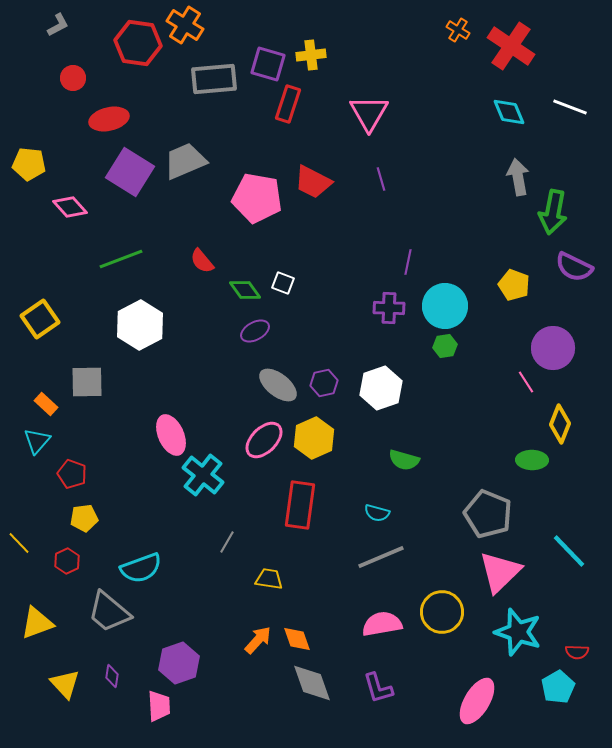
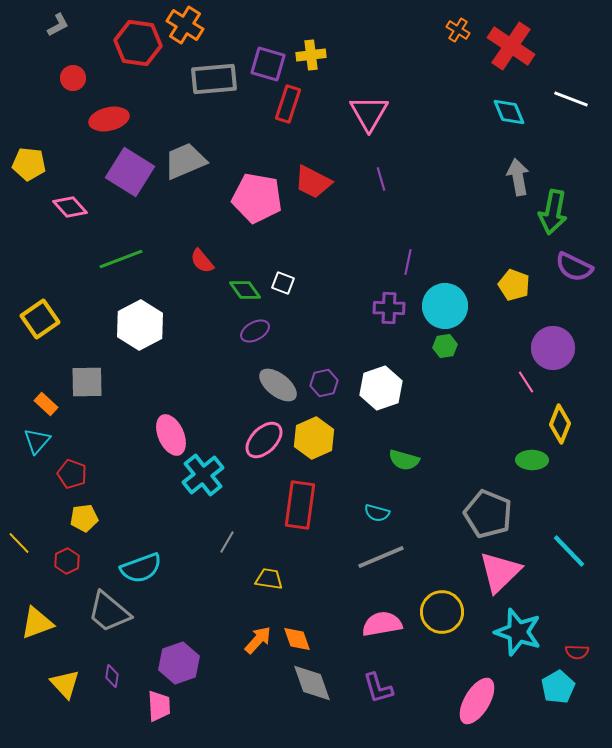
white line at (570, 107): moved 1 px right, 8 px up
cyan cross at (203, 475): rotated 12 degrees clockwise
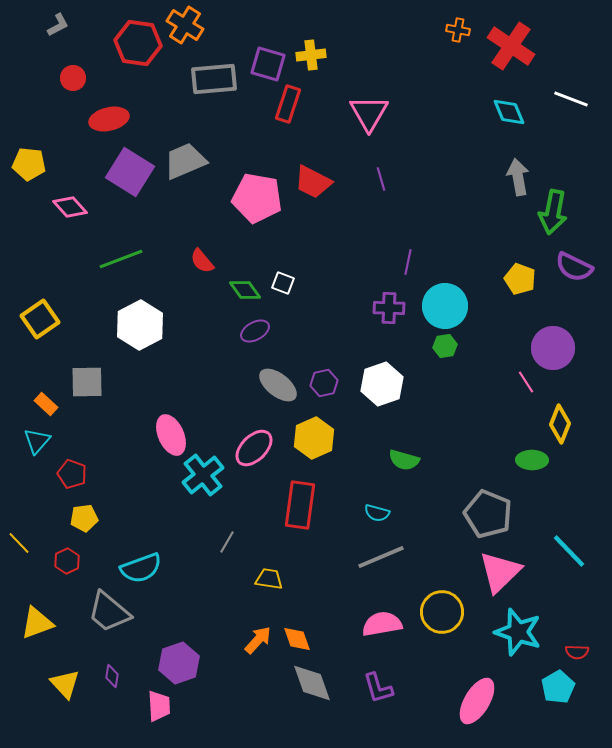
orange cross at (458, 30): rotated 20 degrees counterclockwise
yellow pentagon at (514, 285): moved 6 px right, 6 px up
white hexagon at (381, 388): moved 1 px right, 4 px up
pink ellipse at (264, 440): moved 10 px left, 8 px down
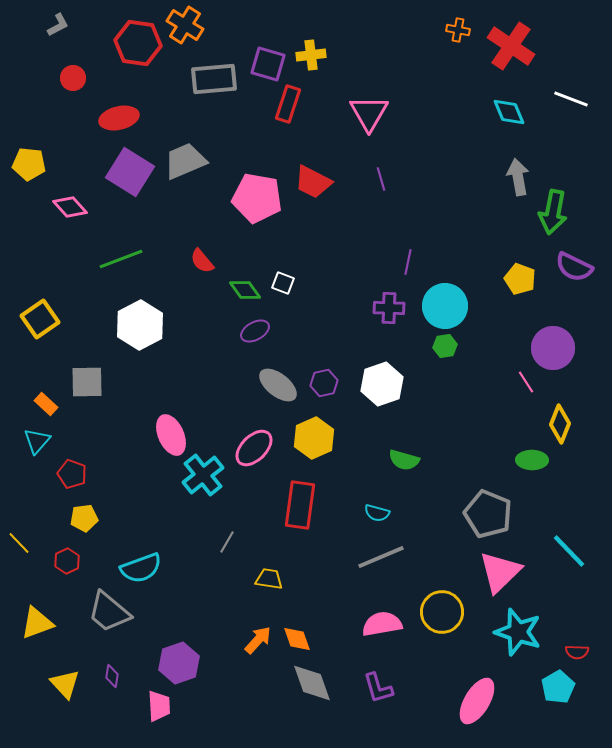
red ellipse at (109, 119): moved 10 px right, 1 px up
